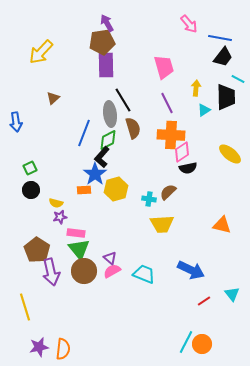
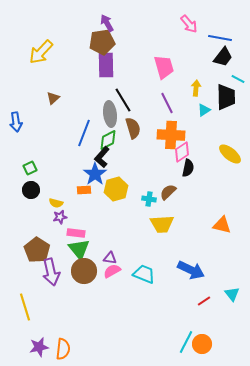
black semicircle at (188, 168): rotated 66 degrees counterclockwise
purple triangle at (110, 258): rotated 32 degrees counterclockwise
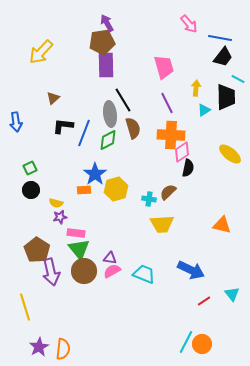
black L-shape at (102, 157): moved 39 px left, 31 px up; rotated 55 degrees clockwise
purple star at (39, 347): rotated 18 degrees counterclockwise
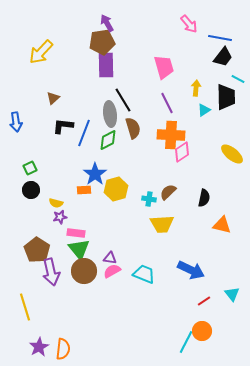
yellow ellipse at (230, 154): moved 2 px right
black semicircle at (188, 168): moved 16 px right, 30 px down
orange circle at (202, 344): moved 13 px up
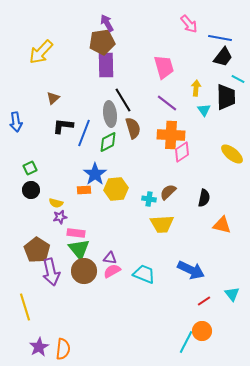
purple line at (167, 103): rotated 25 degrees counterclockwise
cyan triangle at (204, 110): rotated 32 degrees counterclockwise
green diamond at (108, 140): moved 2 px down
yellow hexagon at (116, 189): rotated 10 degrees clockwise
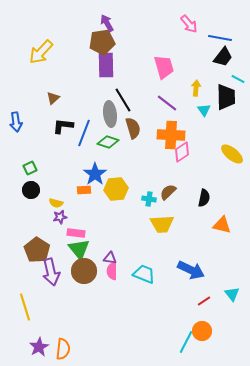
green diamond at (108, 142): rotated 45 degrees clockwise
pink semicircle at (112, 271): rotated 60 degrees counterclockwise
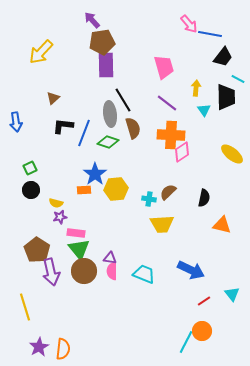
purple arrow at (107, 23): moved 15 px left, 3 px up; rotated 12 degrees counterclockwise
blue line at (220, 38): moved 10 px left, 4 px up
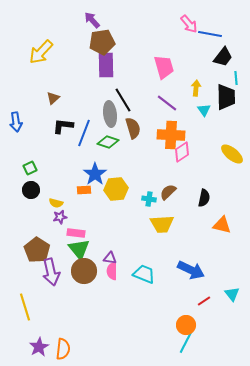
cyan line at (238, 79): moved 2 px left, 1 px up; rotated 56 degrees clockwise
orange circle at (202, 331): moved 16 px left, 6 px up
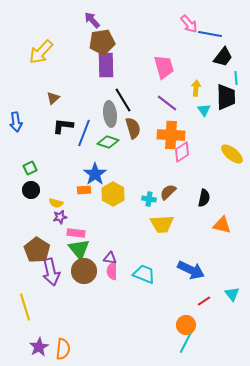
yellow hexagon at (116, 189): moved 3 px left, 5 px down; rotated 25 degrees counterclockwise
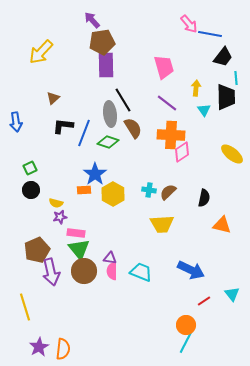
brown semicircle at (133, 128): rotated 15 degrees counterclockwise
cyan cross at (149, 199): moved 9 px up
brown pentagon at (37, 250): rotated 15 degrees clockwise
cyan trapezoid at (144, 274): moved 3 px left, 2 px up
